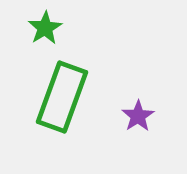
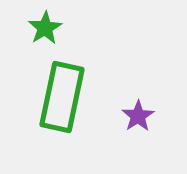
green rectangle: rotated 8 degrees counterclockwise
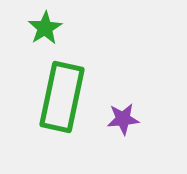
purple star: moved 15 px left, 3 px down; rotated 28 degrees clockwise
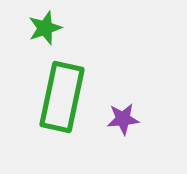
green star: rotated 12 degrees clockwise
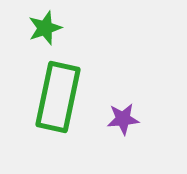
green rectangle: moved 4 px left
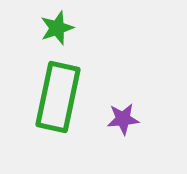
green star: moved 12 px right
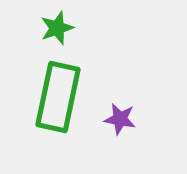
purple star: moved 3 px left; rotated 16 degrees clockwise
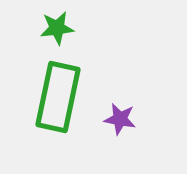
green star: rotated 12 degrees clockwise
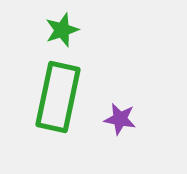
green star: moved 5 px right, 2 px down; rotated 12 degrees counterclockwise
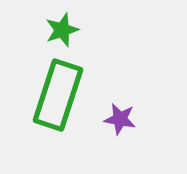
green rectangle: moved 2 px up; rotated 6 degrees clockwise
